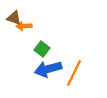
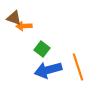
blue arrow: moved 1 px down
orange line: moved 4 px right, 6 px up; rotated 44 degrees counterclockwise
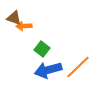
orange line: rotated 64 degrees clockwise
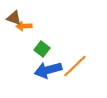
orange line: moved 3 px left, 1 px up
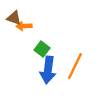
orange line: rotated 20 degrees counterclockwise
blue arrow: rotated 68 degrees counterclockwise
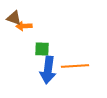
green square: rotated 35 degrees counterclockwise
orange line: rotated 60 degrees clockwise
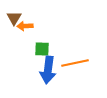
brown triangle: rotated 42 degrees clockwise
orange arrow: moved 1 px right
orange line: moved 3 px up; rotated 8 degrees counterclockwise
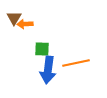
orange arrow: moved 2 px up
orange line: moved 1 px right
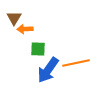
orange arrow: moved 5 px down
green square: moved 4 px left
blue arrow: rotated 28 degrees clockwise
